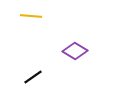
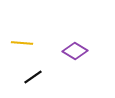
yellow line: moved 9 px left, 27 px down
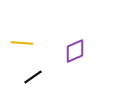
purple diamond: rotated 55 degrees counterclockwise
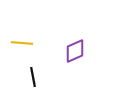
black line: rotated 66 degrees counterclockwise
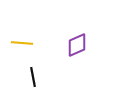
purple diamond: moved 2 px right, 6 px up
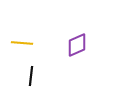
black line: moved 2 px left, 1 px up; rotated 18 degrees clockwise
